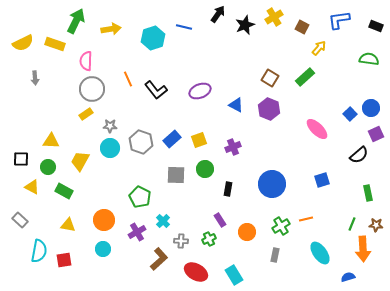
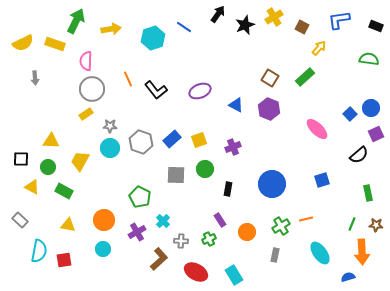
blue line at (184, 27): rotated 21 degrees clockwise
orange arrow at (363, 249): moved 1 px left, 3 px down
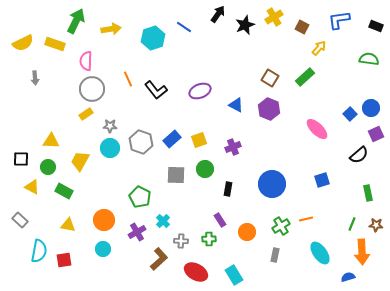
green cross at (209, 239): rotated 24 degrees clockwise
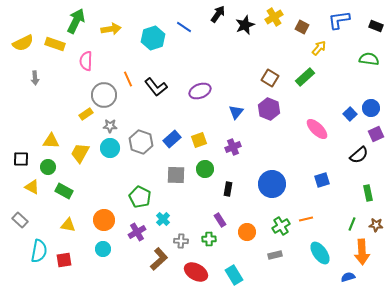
gray circle at (92, 89): moved 12 px right, 6 px down
black L-shape at (156, 90): moved 3 px up
blue triangle at (236, 105): moved 7 px down; rotated 42 degrees clockwise
yellow trapezoid at (80, 161): moved 8 px up
cyan cross at (163, 221): moved 2 px up
gray rectangle at (275, 255): rotated 64 degrees clockwise
